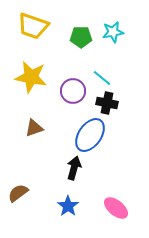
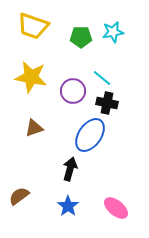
black arrow: moved 4 px left, 1 px down
brown semicircle: moved 1 px right, 3 px down
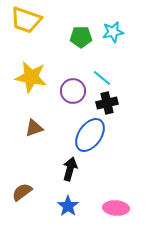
yellow trapezoid: moved 7 px left, 6 px up
black cross: rotated 25 degrees counterclockwise
brown semicircle: moved 3 px right, 4 px up
pink ellipse: rotated 35 degrees counterclockwise
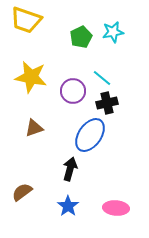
green pentagon: rotated 25 degrees counterclockwise
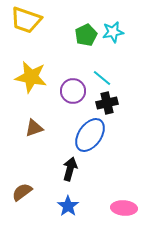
green pentagon: moved 5 px right, 2 px up
pink ellipse: moved 8 px right
